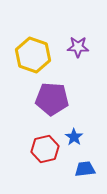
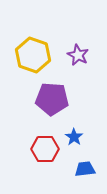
purple star: moved 8 px down; rotated 25 degrees clockwise
red hexagon: rotated 12 degrees clockwise
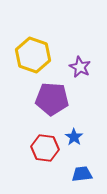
purple star: moved 2 px right, 12 px down
red hexagon: moved 1 px up; rotated 8 degrees clockwise
blue trapezoid: moved 3 px left, 5 px down
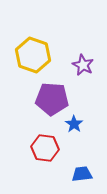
purple star: moved 3 px right, 2 px up
blue star: moved 13 px up
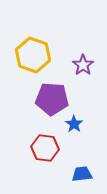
purple star: rotated 10 degrees clockwise
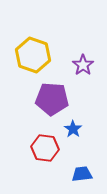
blue star: moved 1 px left, 5 px down
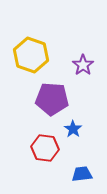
yellow hexagon: moved 2 px left
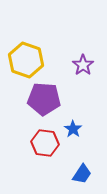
yellow hexagon: moved 5 px left, 5 px down
purple pentagon: moved 8 px left
red hexagon: moved 5 px up
blue trapezoid: rotated 130 degrees clockwise
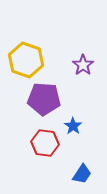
blue star: moved 3 px up
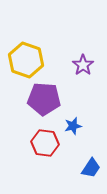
blue star: rotated 24 degrees clockwise
blue trapezoid: moved 9 px right, 6 px up
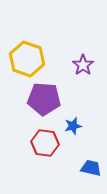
yellow hexagon: moved 1 px right, 1 px up
blue trapezoid: rotated 110 degrees counterclockwise
